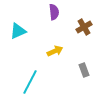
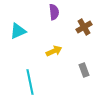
yellow arrow: moved 1 px left
cyan line: rotated 40 degrees counterclockwise
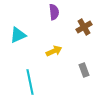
cyan triangle: moved 4 px down
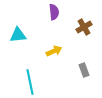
cyan triangle: rotated 18 degrees clockwise
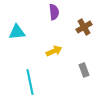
cyan triangle: moved 1 px left, 3 px up
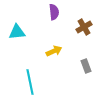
gray rectangle: moved 2 px right, 4 px up
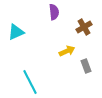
cyan triangle: moved 1 px left; rotated 18 degrees counterclockwise
yellow arrow: moved 13 px right
cyan line: rotated 15 degrees counterclockwise
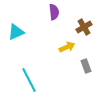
yellow arrow: moved 4 px up
cyan line: moved 1 px left, 2 px up
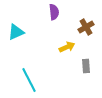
brown cross: moved 2 px right
gray rectangle: rotated 16 degrees clockwise
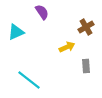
purple semicircle: moved 12 px left; rotated 28 degrees counterclockwise
cyan line: rotated 25 degrees counterclockwise
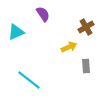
purple semicircle: moved 1 px right, 2 px down
yellow arrow: moved 2 px right
